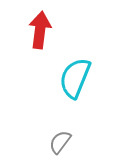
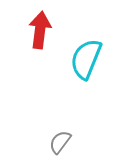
cyan semicircle: moved 11 px right, 19 px up
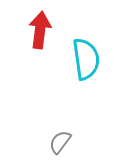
cyan semicircle: rotated 150 degrees clockwise
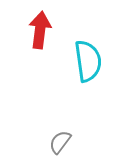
cyan semicircle: moved 2 px right, 2 px down
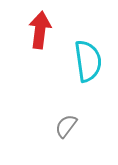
gray semicircle: moved 6 px right, 16 px up
